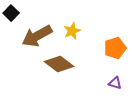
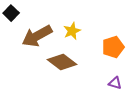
orange pentagon: moved 2 px left, 1 px up
brown diamond: moved 3 px right, 2 px up
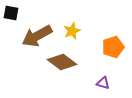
black square: rotated 35 degrees counterclockwise
purple triangle: moved 12 px left
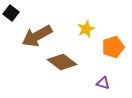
black square: rotated 28 degrees clockwise
yellow star: moved 14 px right, 2 px up
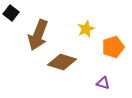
brown arrow: moved 1 px right, 1 px up; rotated 40 degrees counterclockwise
brown diamond: rotated 20 degrees counterclockwise
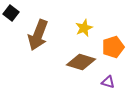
yellow star: moved 2 px left, 1 px up
brown diamond: moved 19 px right
purple triangle: moved 5 px right, 1 px up
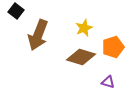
black square: moved 5 px right, 2 px up
brown diamond: moved 5 px up
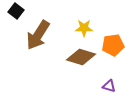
yellow star: rotated 24 degrees clockwise
brown arrow: rotated 12 degrees clockwise
orange pentagon: moved 2 px up; rotated 10 degrees clockwise
purple triangle: moved 1 px right, 4 px down
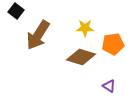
yellow star: moved 1 px right
orange pentagon: moved 1 px up
purple triangle: rotated 16 degrees clockwise
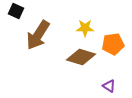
black square: rotated 14 degrees counterclockwise
